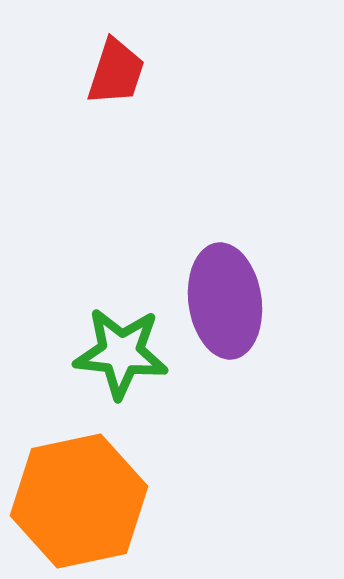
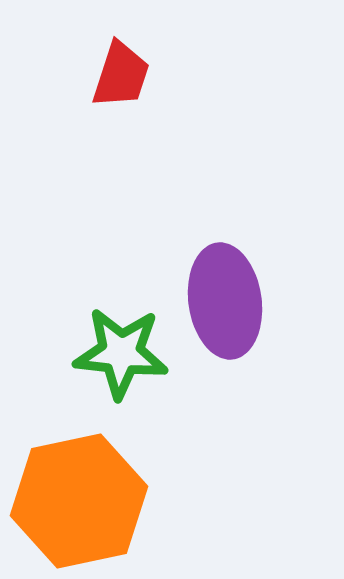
red trapezoid: moved 5 px right, 3 px down
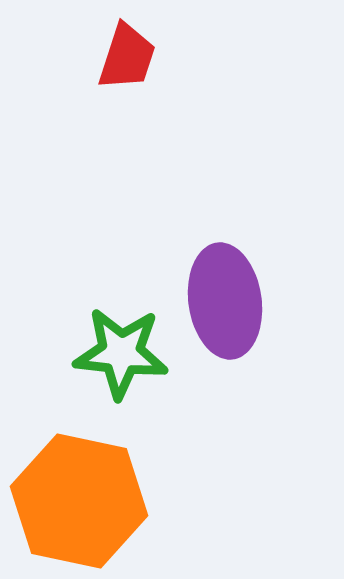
red trapezoid: moved 6 px right, 18 px up
orange hexagon: rotated 24 degrees clockwise
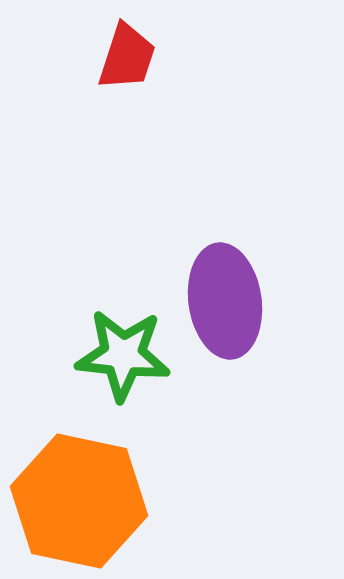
green star: moved 2 px right, 2 px down
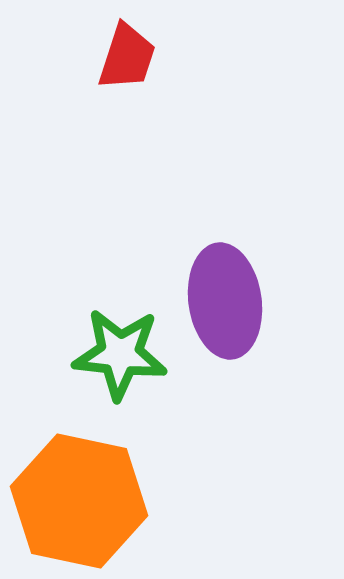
green star: moved 3 px left, 1 px up
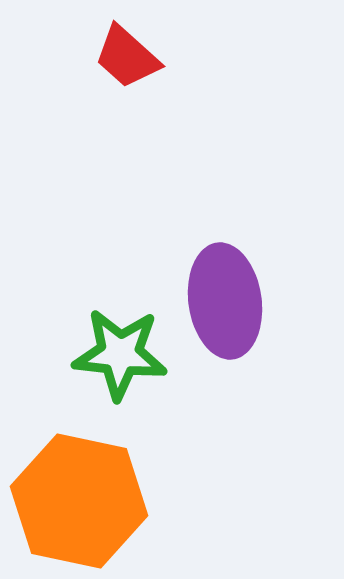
red trapezoid: rotated 114 degrees clockwise
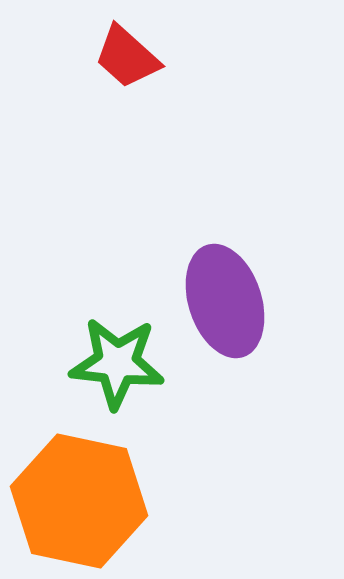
purple ellipse: rotated 10 degrees counterclockwise
green star: moved 3 px left, 9 px down
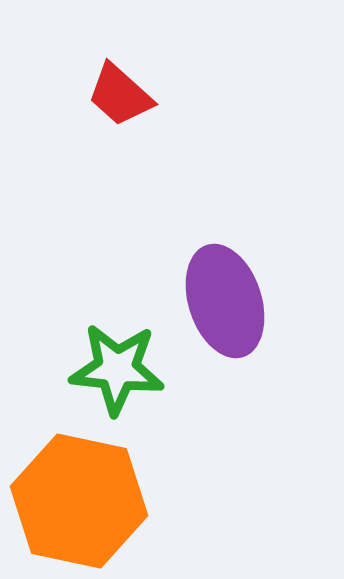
red trapezoid: moved 7 px left, 38 px down
green star: moved 6 px down
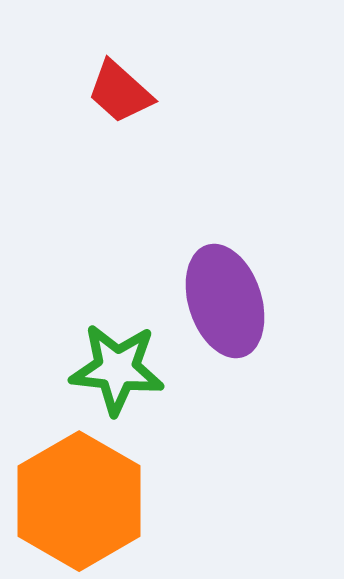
red trapezoid: moved 3 px up
orange hexagon: rotated 18 degrees clockwise
